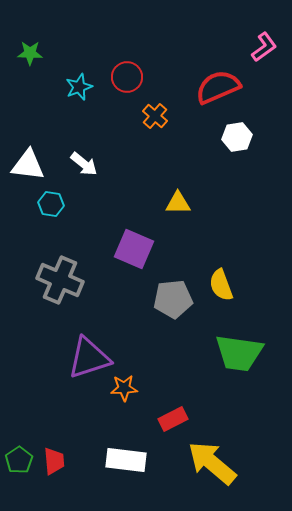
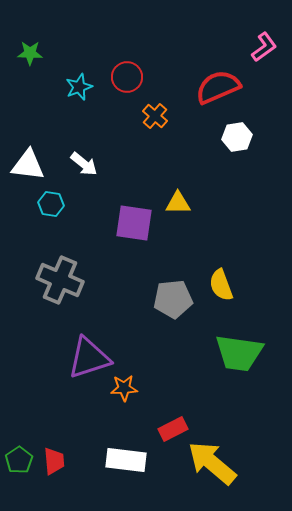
purple square: moved 26 px up; rotated 15 degrees counterclockwise
red rectangle: moved 10 px down
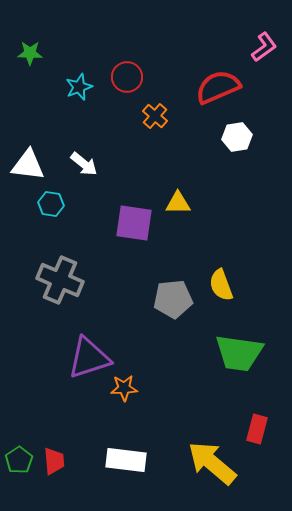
red rectangle: moved 84 px right; rotated 48 degrees counterclockwise
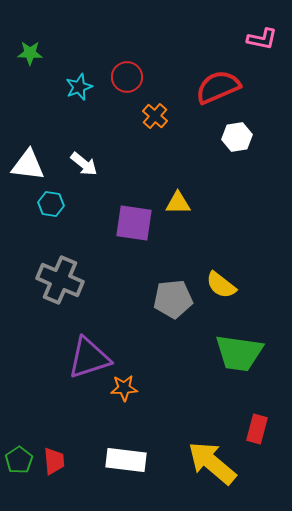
pink L-shape: moved 2 px left, 8 px up; rotated 48 degrees clockwise
yellow semicircle: rotated 32 degrees counterclockwise
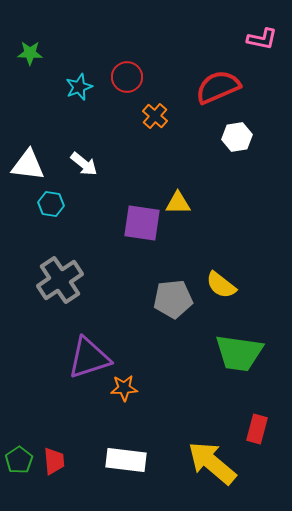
purple square: moved 8 px right
gray cross: rotated 33 degrees clockwise
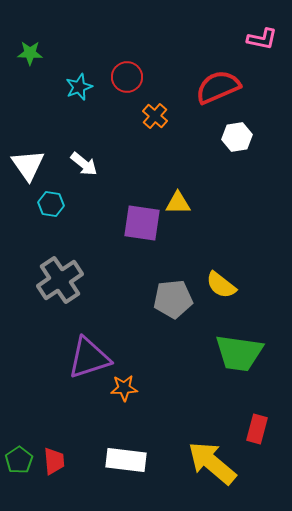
white triangle: rotated 48 degrees clockwise
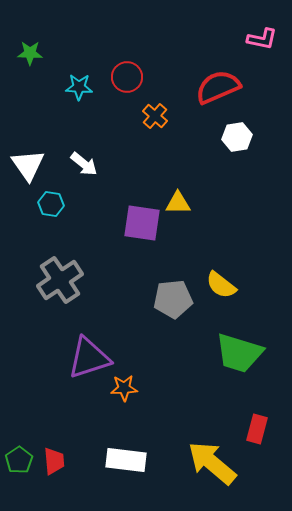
cyan star: rotated 24 degrees clockwise
green trapezoid: rotated 9 degrees clockwise
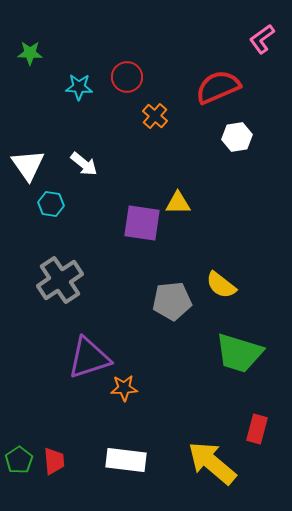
pink L-shape: rotated 132 degrees clockwise
gray pentagon: moved 1 px left, 2 px down
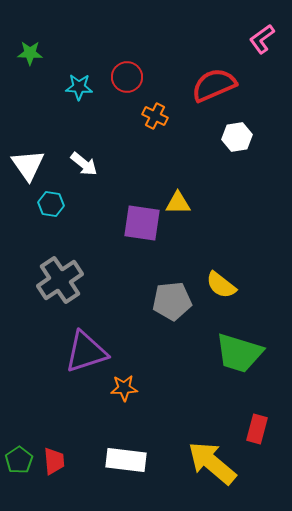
red semicircle: moved 4 px left, 2 px up
orange cross: rotated 15 degrees counterclockwise
purple triangle: moved 3 px left, 6 px up
